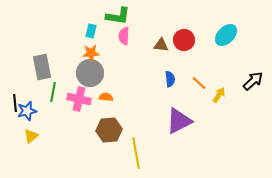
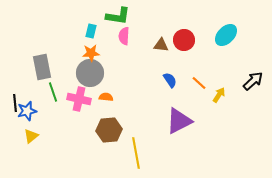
blue semicircle: moved 1 px down; rotated 28 degrees counterclockwise
green line: rotated 30 degrees counterclockwise
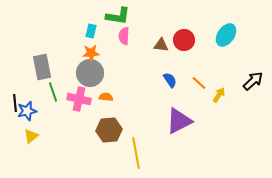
cyan ellipse: rotated 10 degrees counterclockwise
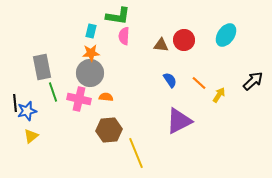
yellow line: rotated 12 degrees counterclockwise
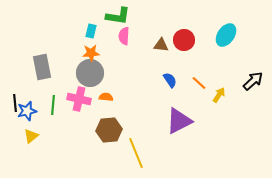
green line: moved 13 px down; rotated 24 degrees clockwise
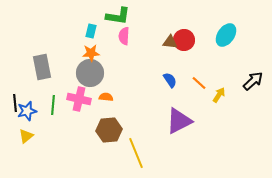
brown triangle: moved 9 px right, 3 px up
yellow triangle: moved 5 px left
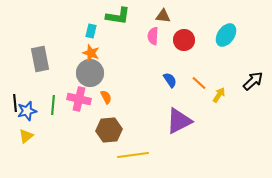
pink semicircle: moved 29 px right
brown triangle: moved 7 px left, 26 px up
orange star: rotated 24 degrees clockwise
gray rectangle: moved 2 px left, 8 px up
orange semicircle: rotated 56 degrees clockwise
yellow line: moved 3 px left, 2 px down; rotated 76 degrees counterclockwise
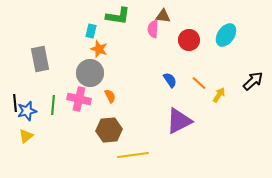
pink semicircle: moved 7 px up
red circle: moved 5 px right
orange star: moved 8 px right, 4 px up
orange semicircle: moved 4 px right, 1 px up
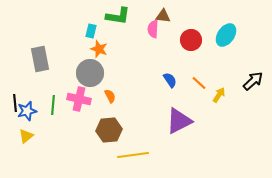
red circle: moved 2 px right
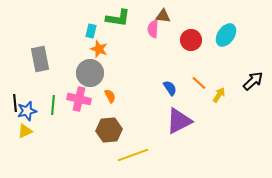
green L-shape: moved 2 px down
blue semicircle: moved 8 px down
yellow triangle: moved 1 px left, 5 px up; rotated 14 degrees clockwise
yellow line: rotated 12 degrees counterclockwise
